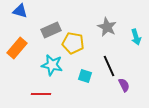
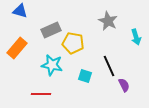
gray star: moved 1 px right, 6 px up
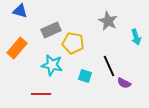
purple semicircle: moved 2 px up; rotated 144 degrees clockwise
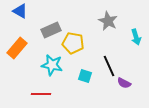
blue triangle: rotated 14 degrees clockwise
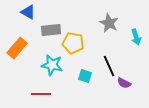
blue triangle: moved 8 px right, 1 px down
gray star: moved 1 px right, 2 px down
gray rectangle: rotated 18 degrees clockwise
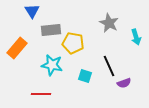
blue triangle: moved 4 px right, 1 px up; rotated 28 degrees clockwise
purple semicircle: rotated 48 degrees counterclockwise
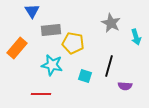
gray star: moved 2 px right
black line: rotated 40 degrees clockwise
purple semicircle: moved 1 px right, 3 px down; rotated 24 degrees clockwise
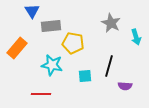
gray rectangle: moved 4 px up
cyan square: rotated 24 degrees counterclockwise
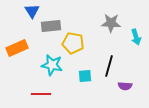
gray star: rotated 24 degrees counterclockwise
orange rectangle: rotated 25 degrees clockwise
